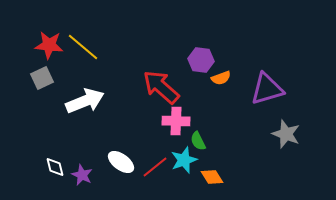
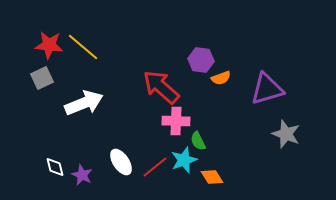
white arrow: moved 1 px left, 2 px down
white ellipse: rotated 20 degrees clockwise
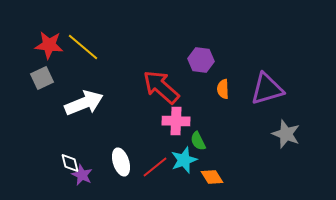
orange semicircle: moved 2 px right, 11 px down; rotated 108 degrees clockwise
white ellipse: rotated 16 degrees clockwise
white diamond: moved 15 px right, 4 px up
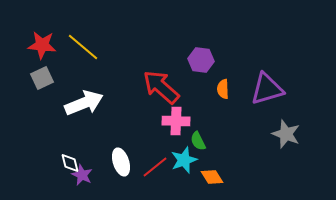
red star: moved 7 px left
